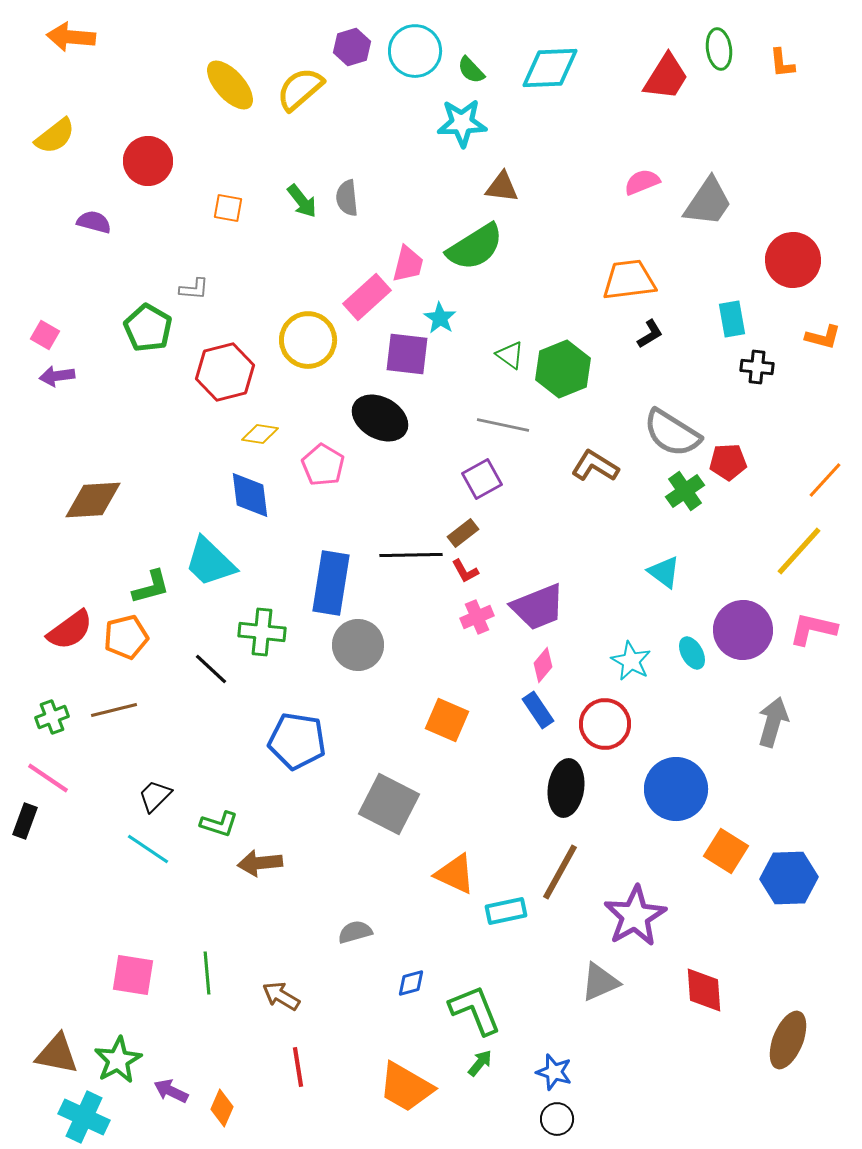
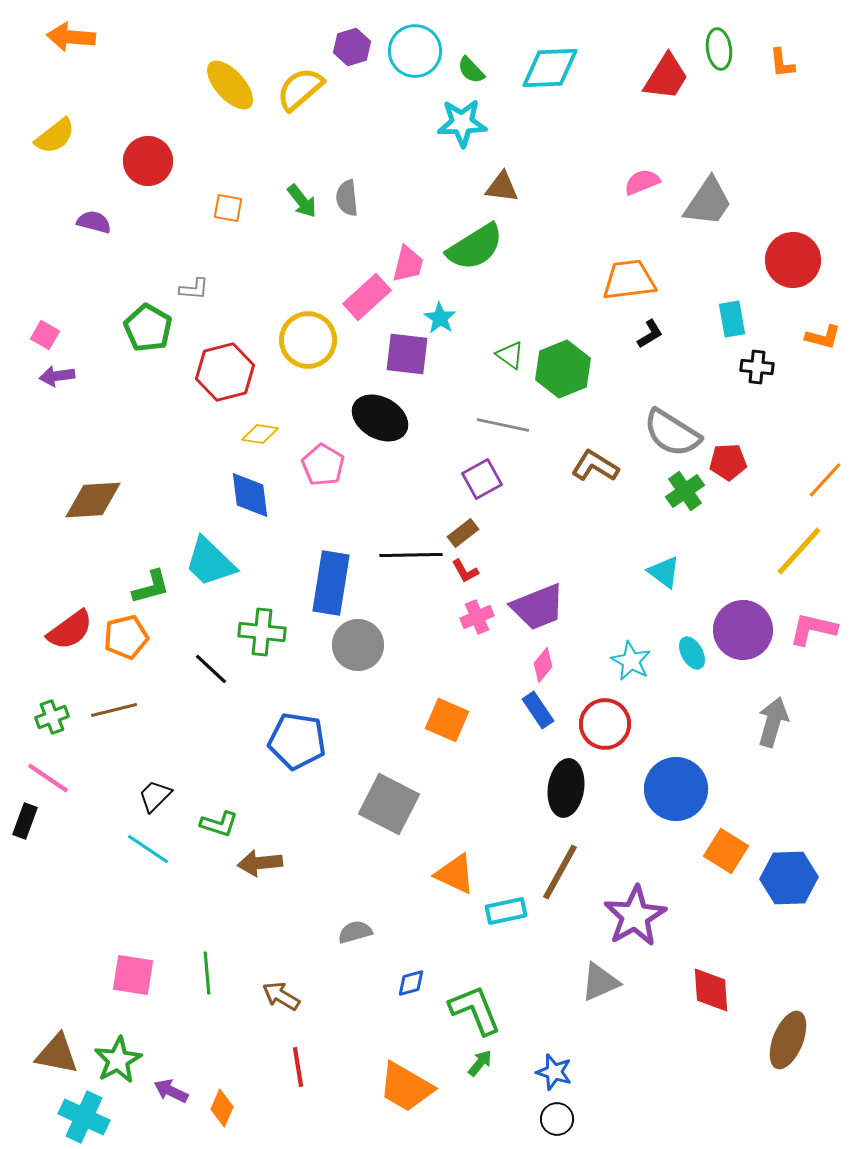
red diamond at (704, 990): moved 7 px right
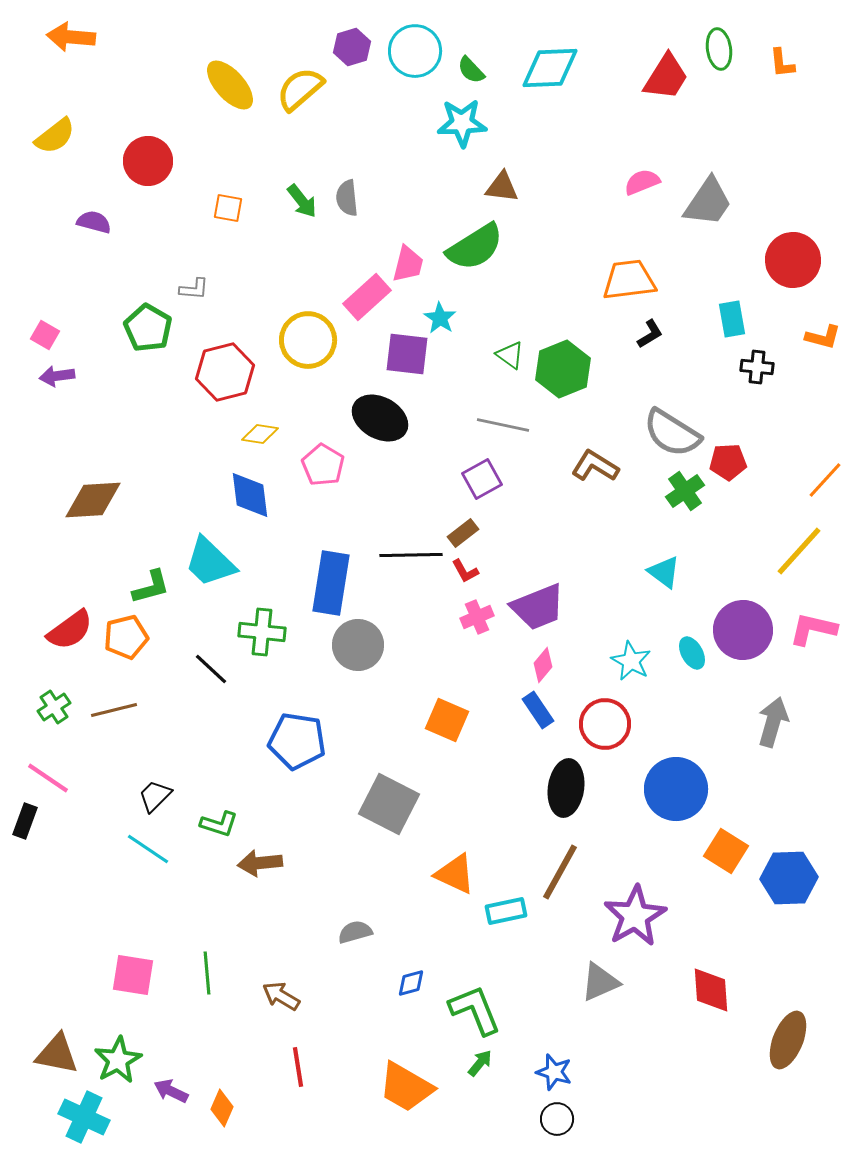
green cross at (52, 717): moved 2 px right, 10 px up; rotated 12 degrees counterclockwise
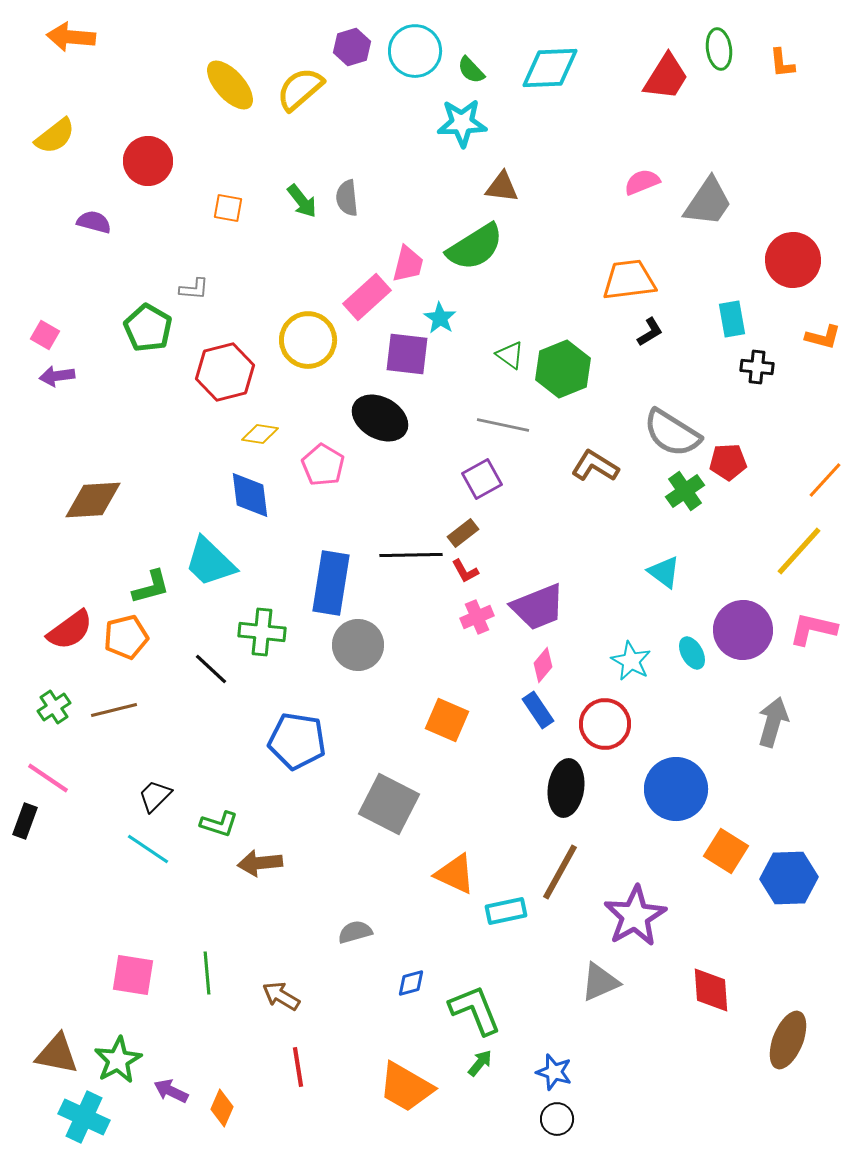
black L-shape at (650, 334): moved 2 px up
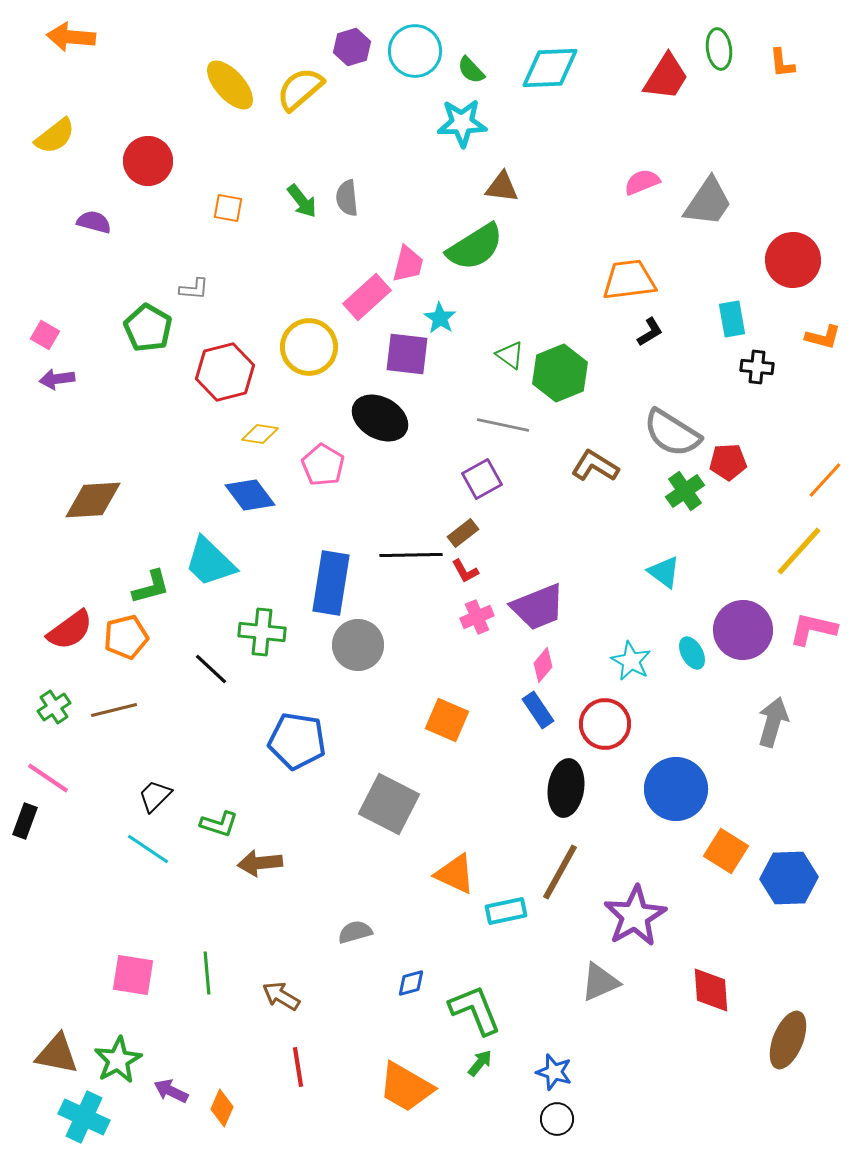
yellow circle at (308, 340): moved 1 px right, 7 px down
green hexagon at (563, 369): moved 3 px left, 4 px down
purple arrow at (57, 376): moved 3 px down
blue diamond at (250, 495): rotated 30 degrees counterclockwise
